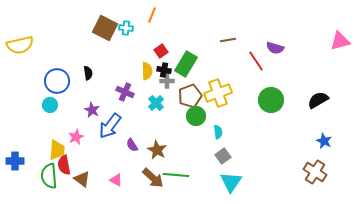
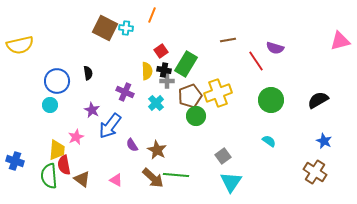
cyan semicircle at (218, 132): moved 51 px right, 9 px down; rotated 48 degrees counterclockwise
blue cross at (15, 161): rotated 18 degrees clockwise
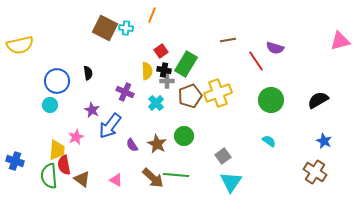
green circle at (196, 116): moved 12 px left, 20 px down
brown star at (157, 150): moved 6 px up
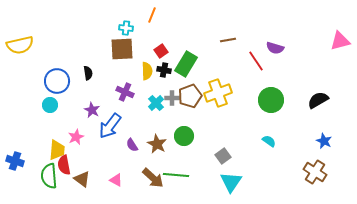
brown square at (105, 28): moved 17 px right, 21 px down; rotated 30 degrees counterclockwise
gray cross at (167, 81): moved 5 px right, 17 px down
